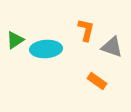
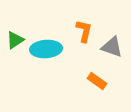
orange L-shape: moved 2 px left, 1 px down
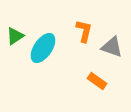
green triangle: moved 4 px up
cyan ellipse: moved 3 px left, 1 px up; rotated 52 degrees counterclockwise
